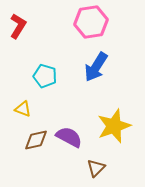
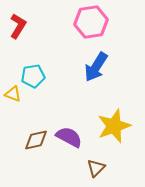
cyan pentagon: moved 12 px left; rotated 25 degrees counterclockwise
yellow triangle: moved 10 px left, 15 px up
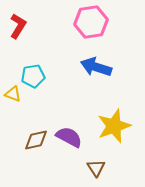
blue arrow: rotated 76 degrees clockwise
brown triangle: rotated 18 degrees counterclockwise
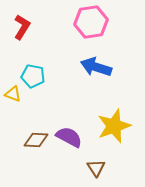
red L-shape: moved 4 px right, 1 px down
cyan pentagon: rotated 20 degrees clockwise
brown diamond: rotated 15 degrees clockwise
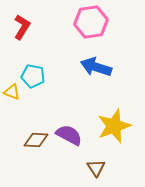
yellow triangle: moved 1 px left, 2 px up
purple semicircle: moved 2 px up
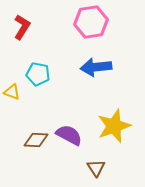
blue arrow: rotated 24 degrees counterclockwise
cyan pentagon: moved 5 px right, 2 px up
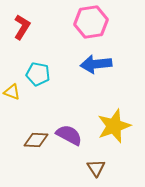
blue arrow: moved 3 px up
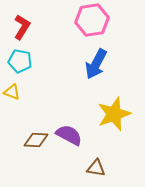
pink hexagon: moved 1 px right, 2 px up
blue arrow: rotated 56 degrees counterclockwise
cyan pentagon: moved 18 px left, 13 px up
yellow star: moved 12 px up
brown triangle: rotated 48 degrees counterclockwise
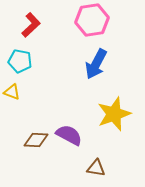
red L-shape: moved 9 px right, 2 px up; rotated 15 degrees clockwise
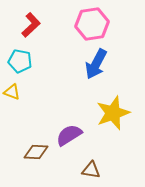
pink hexagon: moved 4 px down
yellow star: moved 1 px left, 1 px up
purple semicircle: rotated 60 degrees counterclockwise
brown diamond: moved 12 px down
brown triangle: moved 5 px left, 2 px down
